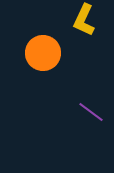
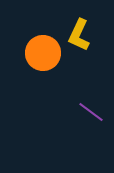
yellow L-shape: moved 5 px left, 15 px down
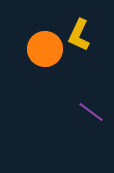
orange circle: moved 2 px right, 4 px up
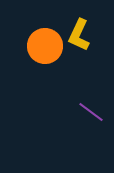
orange circle: moved 3 px up
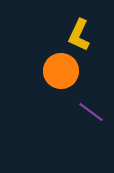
orange circle: moved 16 px right, 25 px down
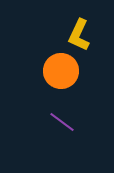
purple line: moved 29 px left, 10 px down
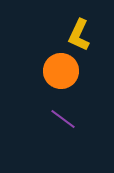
purple line: moved 1 px right, 3 px up
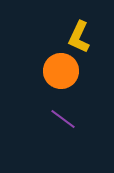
yellow L-shape: moved 2 px down
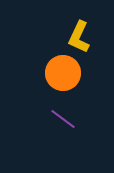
orange circle: moved 2 px right, 2 px down
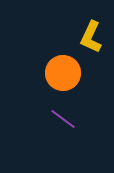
yellow L-shape: moved 12 px right
